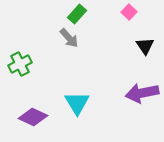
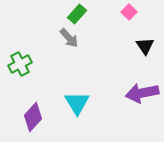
purple diamond: rotated 72 degrees counterclockwise
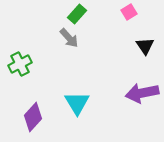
pink square: rotated 14 degrees clockwise
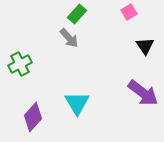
purple arrow: moved 1 px right; rotated 132 degrees counterclockwise
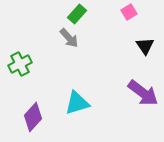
cyan triangle: rotated 44 degrees clockwise
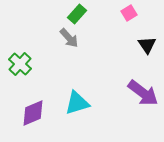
pink square: moved 1 px down
black triangle: moved 2 px right, 1 px up
green cross: rotated 20 degrees counterclockwise
purple diamond: moved 4 px up; rotated 24 degrees clockwise
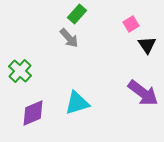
pink square: moved 2 px right, 11 px down
green cross: moved 7 px down
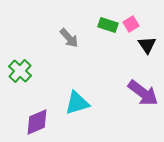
green rectangle: moved 31 px right, 11 px down; rotated 66 degrees clockwise
purple diamond: moved 4 px right, 9 px down
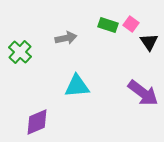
pink square: rotated 21 degrees counterclockwise
gray arrow: moved 3 px left; rotated 60 degrees counterclockwise
black triangle: moved 2 px right, 3 px up
green cross: moved 19 px up
cyan triangle: moved 17 px up; rotated 12 degrees clockwise
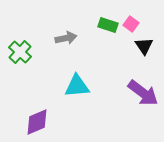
black triangle: moved 5 px left, 4 px down
